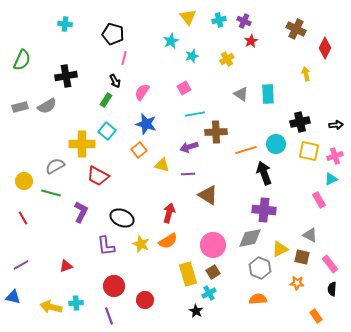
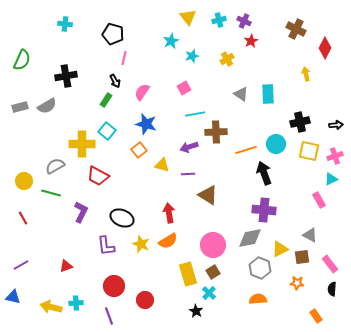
red arrow at (169, 213): rotated 24 degrees counterclockwise
brown square at (302, 257): rotated 21 degrees counterclockwise
cyan cross at (209, 293): rotated 16 degrees counterclockwise
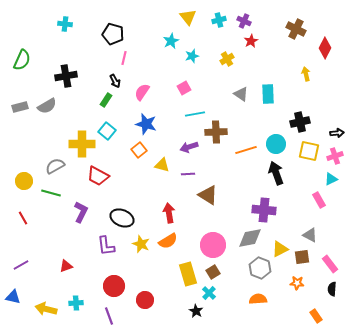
black arrow at (336, 125): moved 1 px right, 8 px down
black arrow at (264, 173): moved 12 px right
yellow arrow at (51, 307): moved 5 px left, 2 px down
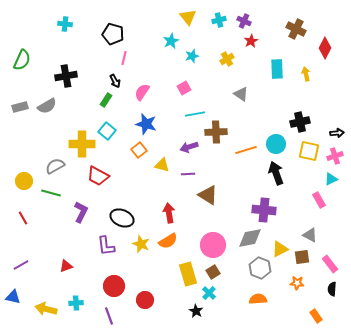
cyan rectangle at (268, 94): moved 9 px right, 25 px up
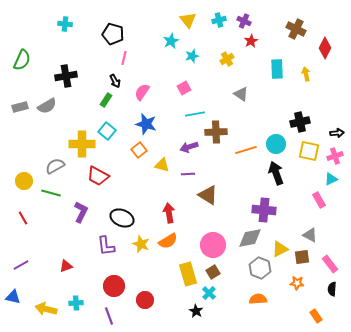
yellow triangle at (188, 17): moved 3 px down
